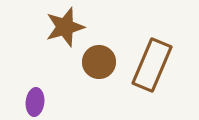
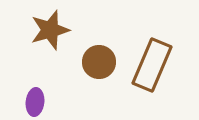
brown star: moved 15 px left, 3 px down
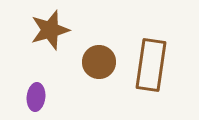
brown rectangle: moved 1 px left; rotated 15 degrees counterclockwise
purple ellipse: moved 1 px right, 5 px up
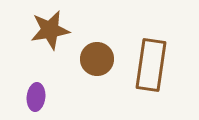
brown star: rotated 6 degrees clockwise
brown circle: moved 2 px left, 3 px up
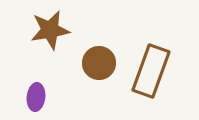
brown circle: moved 2 px right, 4 px down
brown rectangle: moved 6 px down; rotated 12 degrees clockwise
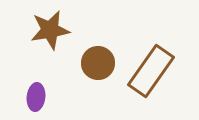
brown circle: moved 1 px left
brown rectangle: rotated 15 degrees clockwise
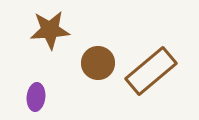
brown star: rotated 6 degrees clockwise
brown rectangle: rotated 15 degrees clockwise
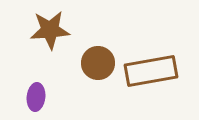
brown rectangle: rotated 30 degrees clockwise
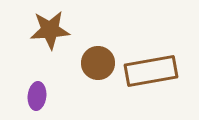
purple ellipse: moved 1 px right, 1 px up
